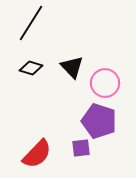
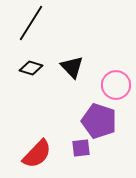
pink circle: moved 11 px right, 2 px down
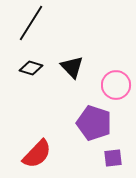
purple pentagon: moved 5 px left, 2 px down
purple square: moved 32 px right, 10 px down
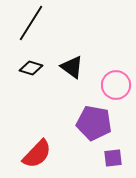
black triangle: rotated 10 degrees counterclockwise
purple pentagon: rotated 8 degrees counterclockwise
